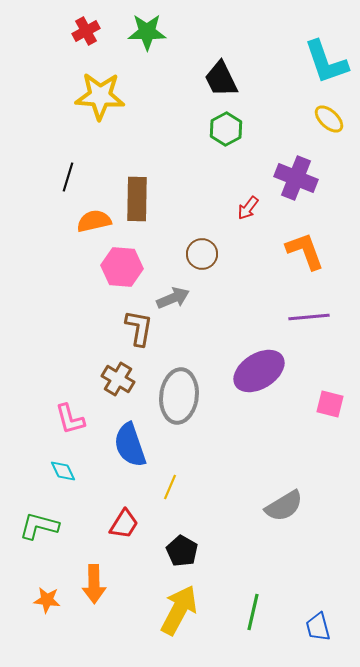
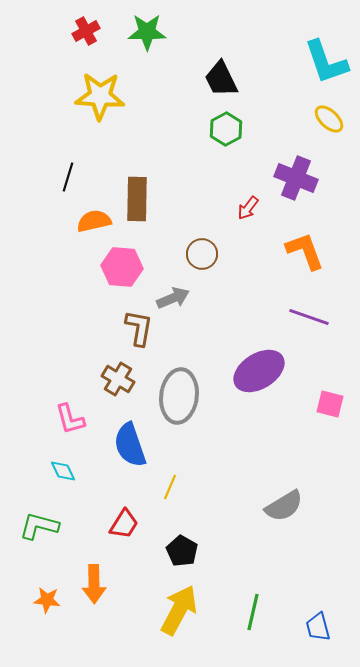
purple line: rotated 24 degrees clockwise
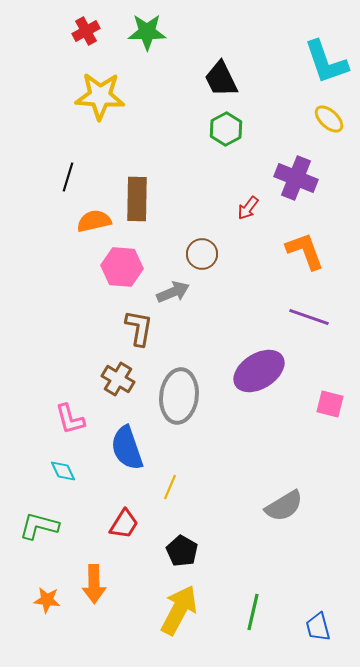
gray arrow: moved 6 px up
blue semicircle: moved 3 px left, 3 px down
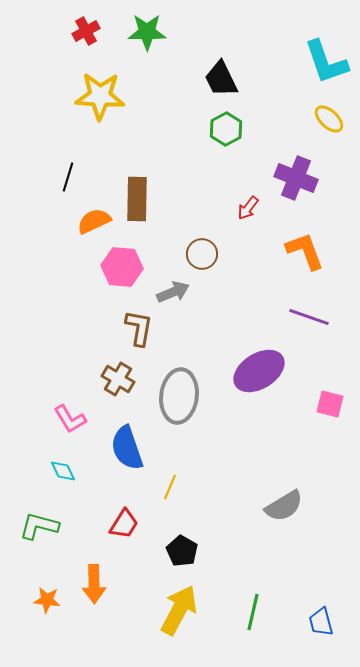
orange semicircle: rotated 12 degrees counterclockwise
pink L-shape: rotated 16 degrees counterclockwise
blue trapezoid: moved 3 px right, 5 px up
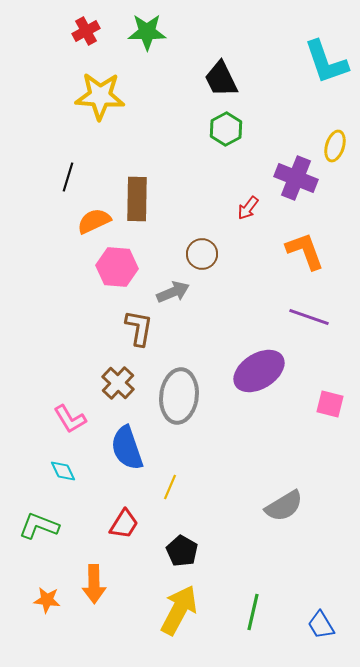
yellow ellipse: moved 6 px right, 27 px down; rotated 64 degrees clockwise
pink hexagon: moved 5 px left
brown cross: moved 4 px down; rotated 12 degrees clockwise
green L-shape: rotated 6 degrees clockwise
blue trapezoid: moved 3 px down; rotated 16 degrees counterclockwise
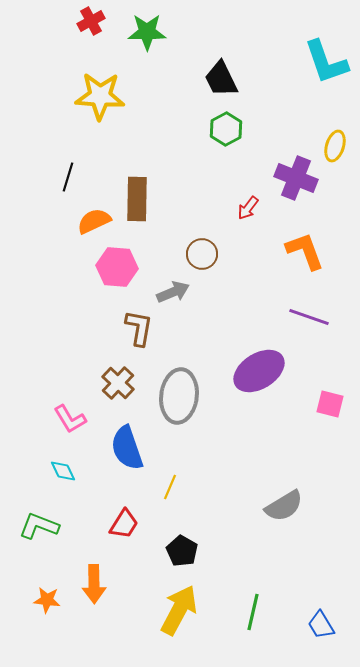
red cross: moved 5 px right, 10 px up
